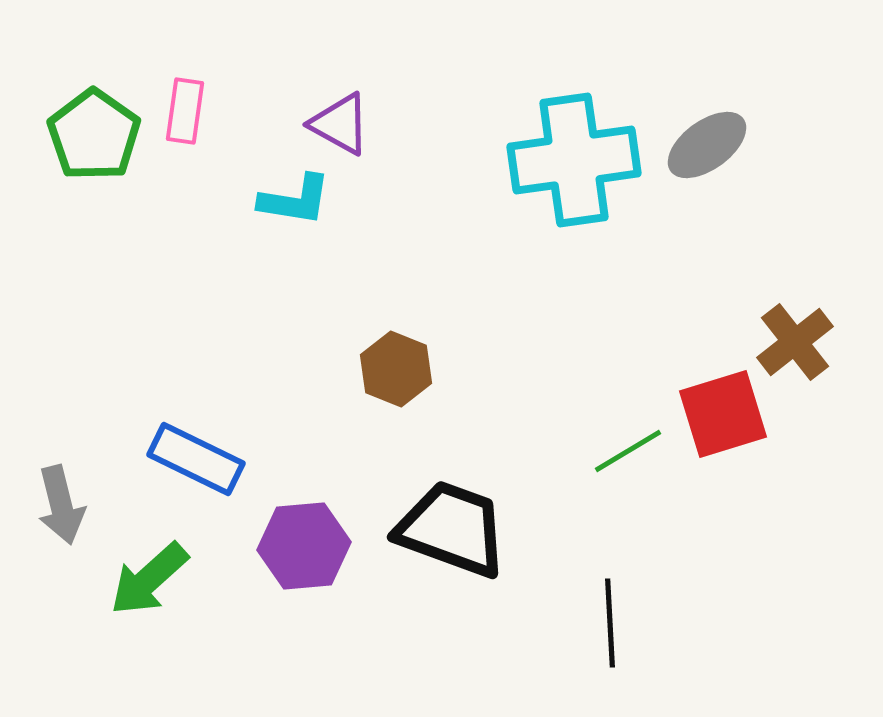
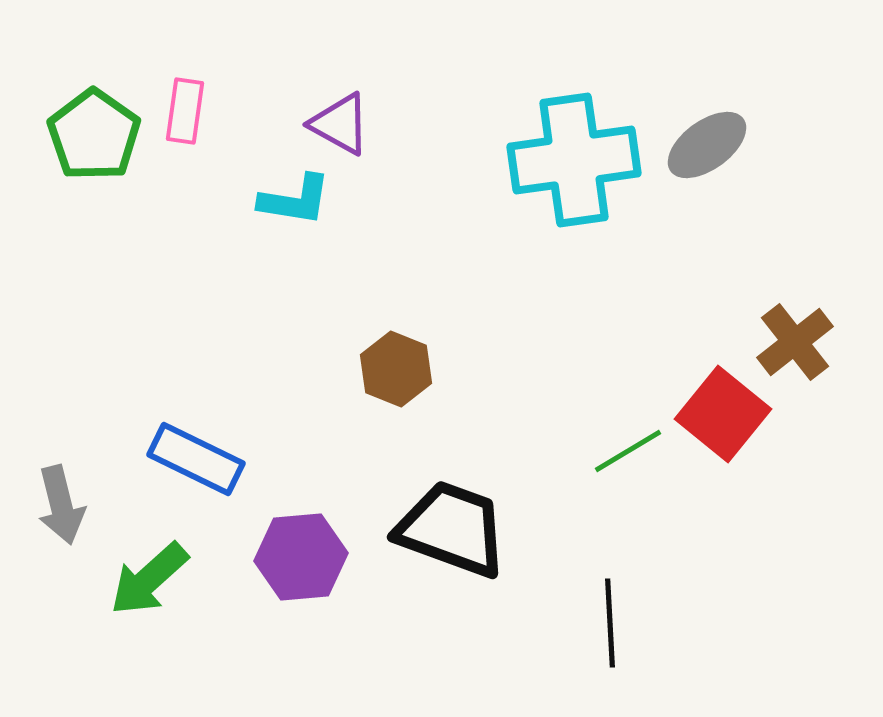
red square: rotated 34 degrees counterclockwise
purple hexagon: moved 3 px left, 11 px down
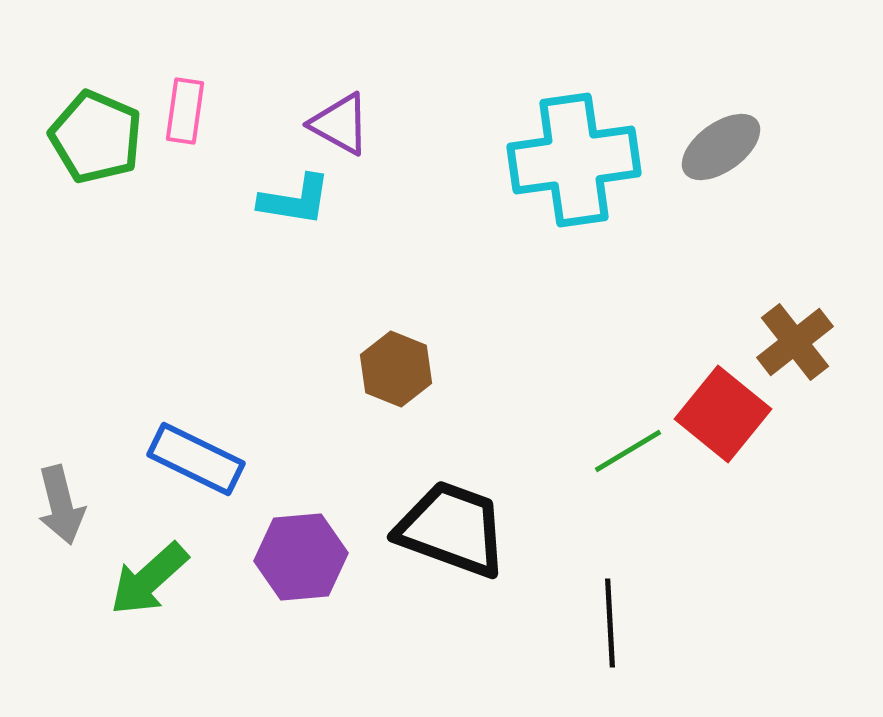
green pentagon: moved 2 px right, 2 px down; rotated 12 degrees counterclockwise
gray ellipse: moved 14 px right, 2 px down
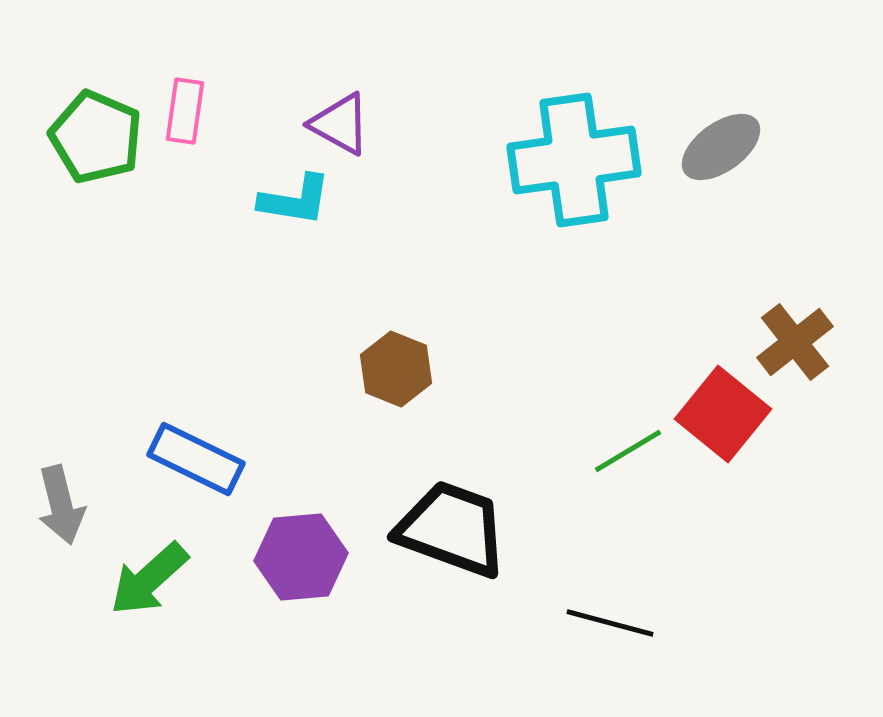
black line: rotated 72 degrees counterclockwise
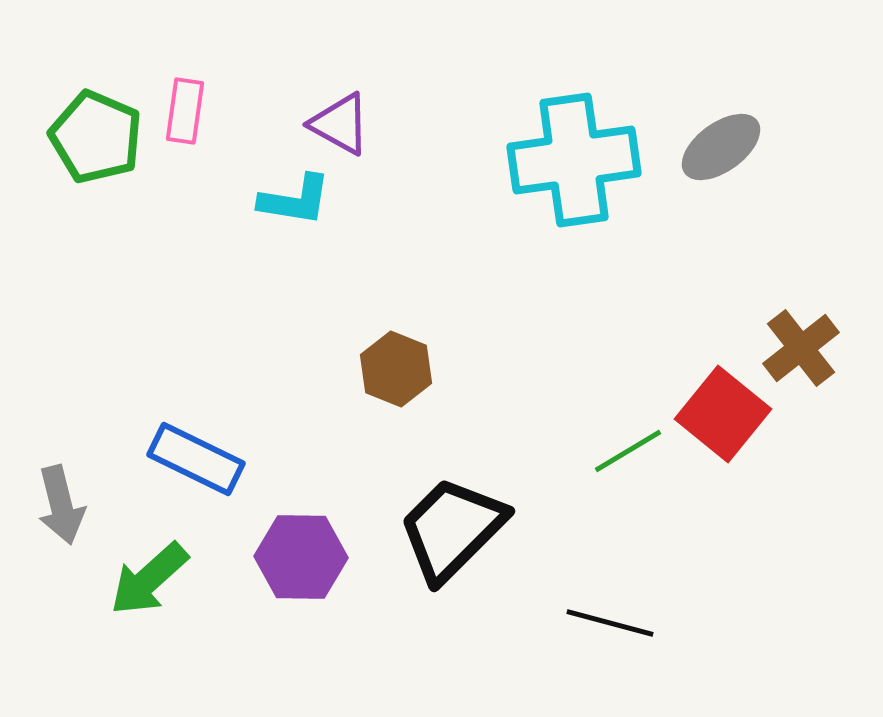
brown cross: moved 6 px right, 6 px down
black trapezoid: rotated 65 degrees counterclockwise
purple hexagon: rotated 6 degrees clockwise
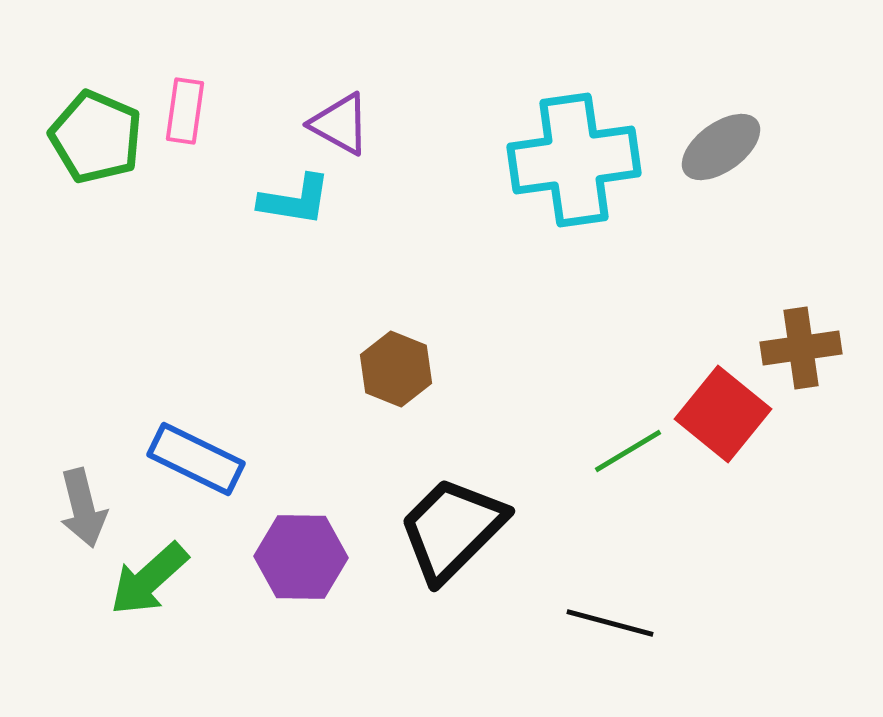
brown cross: rotated 30 degrees clockwise
gray arrow: moved 22 px right, 3 px down
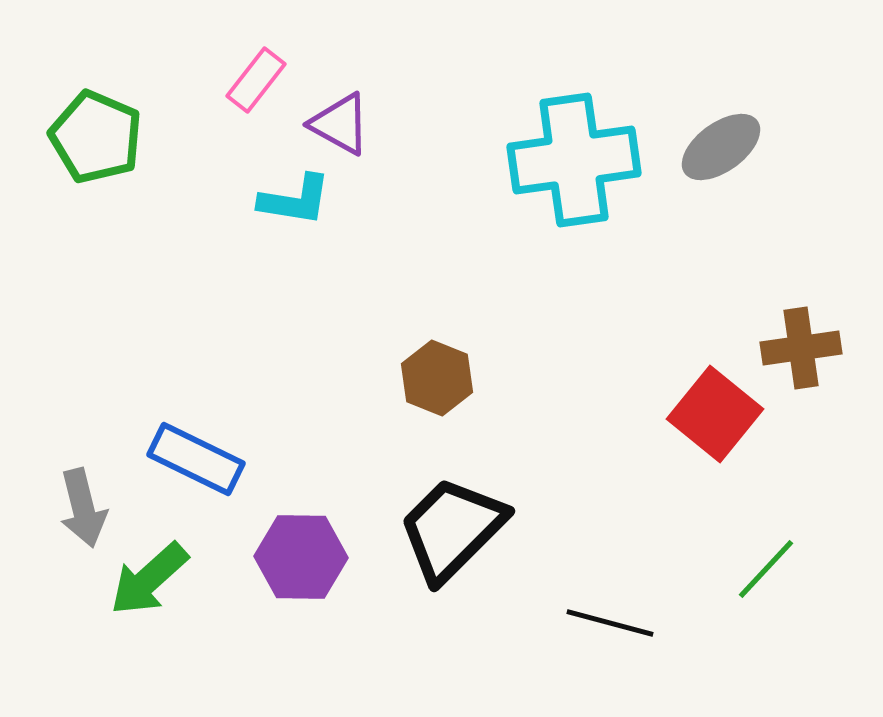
pink rectangle: moved 71 px right, 31 px up; rotated 30 degrees clockwise
brown hexagon: moved 41 px right, 9 px down
red square: moved 8 px left
green line: moved 138 px right, 118 px down; rotated 16 degrees counterclockwise
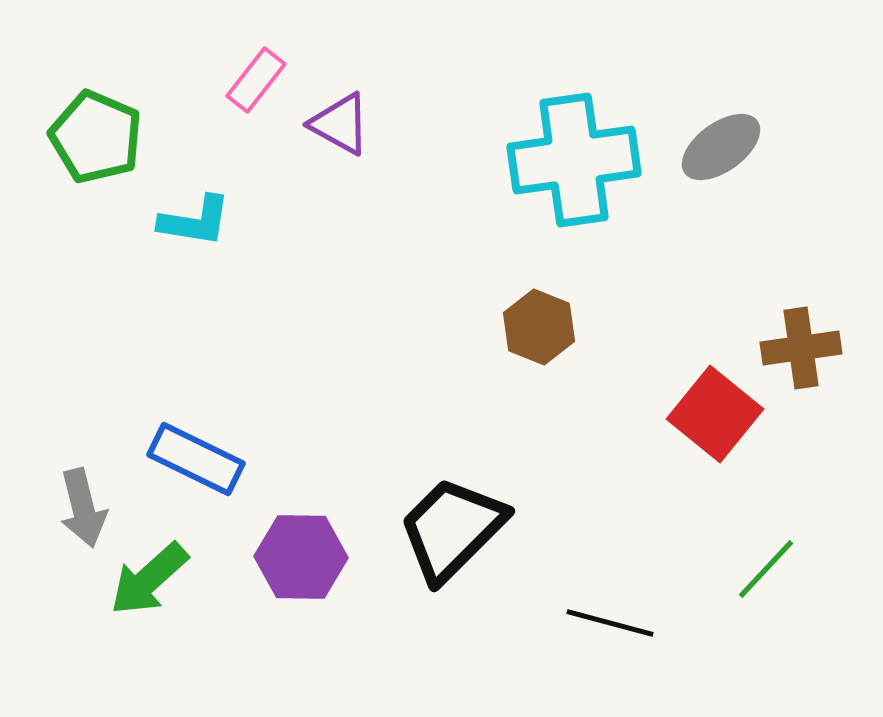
cyan L-shape: moved 100 px left, 21 px down
brown hexagon: moved 102 px right, 51 px up
